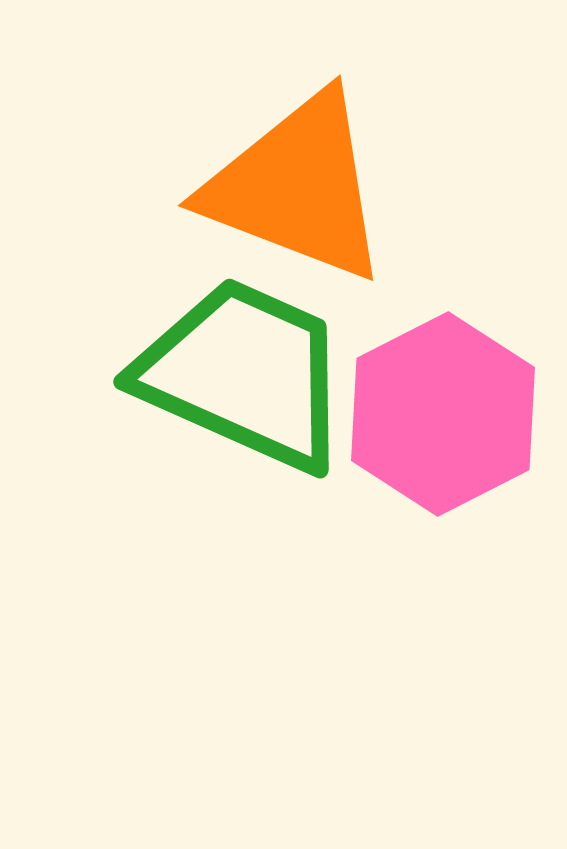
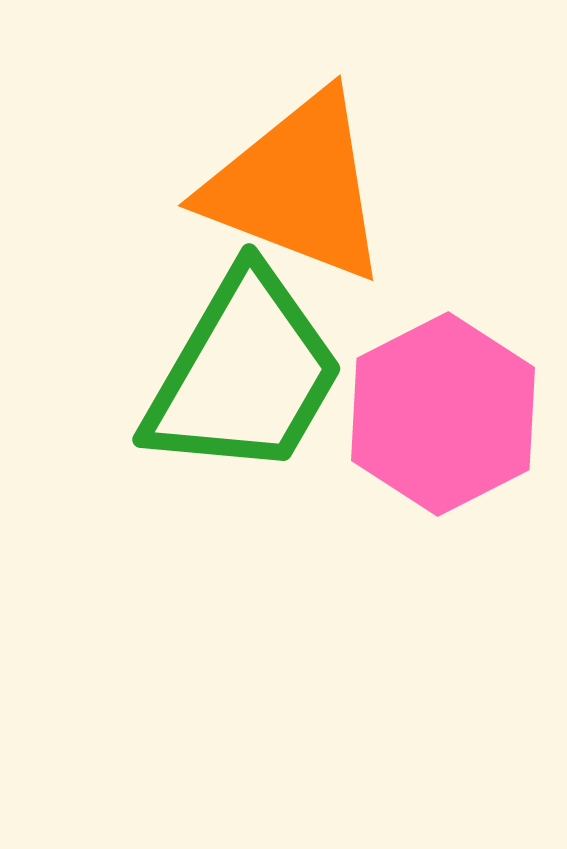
green trapezoid: rotated 96 degrees clockwise
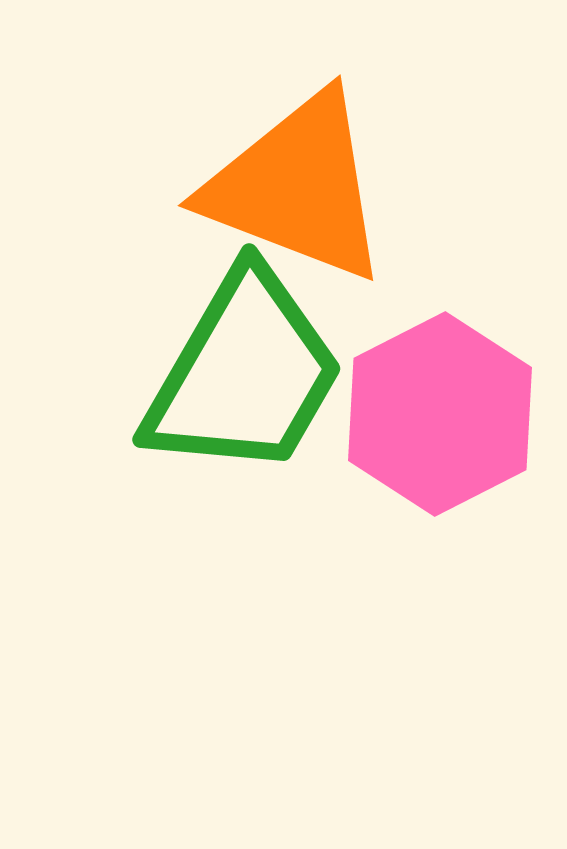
pink hexagon: moved 3 px left
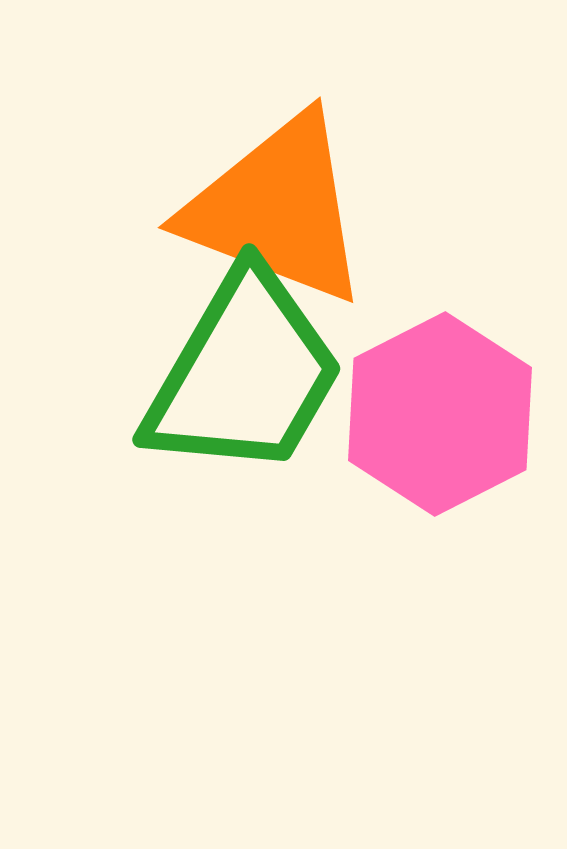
orange triangle: moved 20 px left, 22 px down
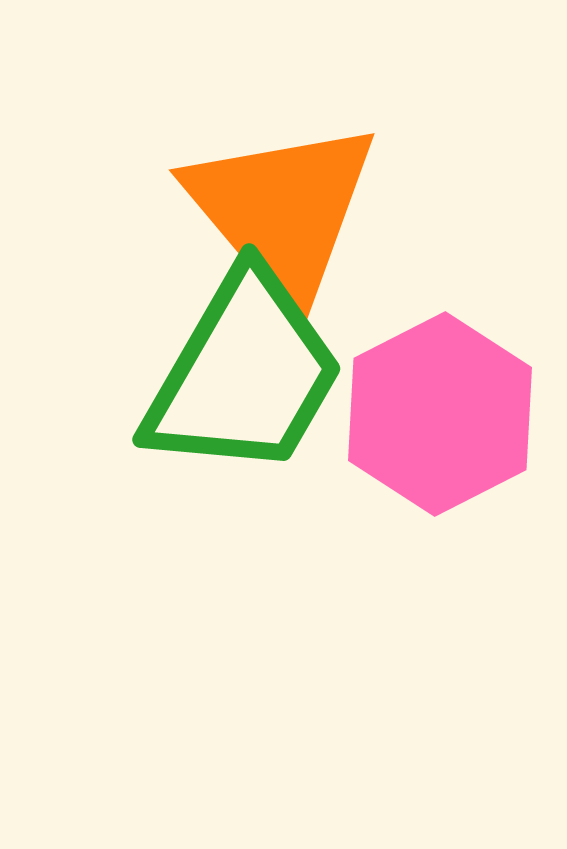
orange triangle: moved 5 px right, 2 px down; rotated 29 degrees clockwise
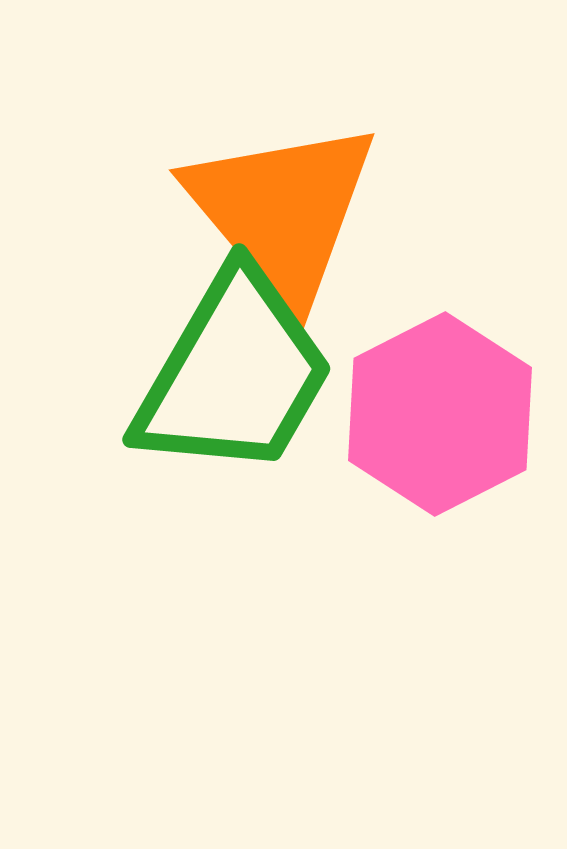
green trapezoid: moved 10 px left
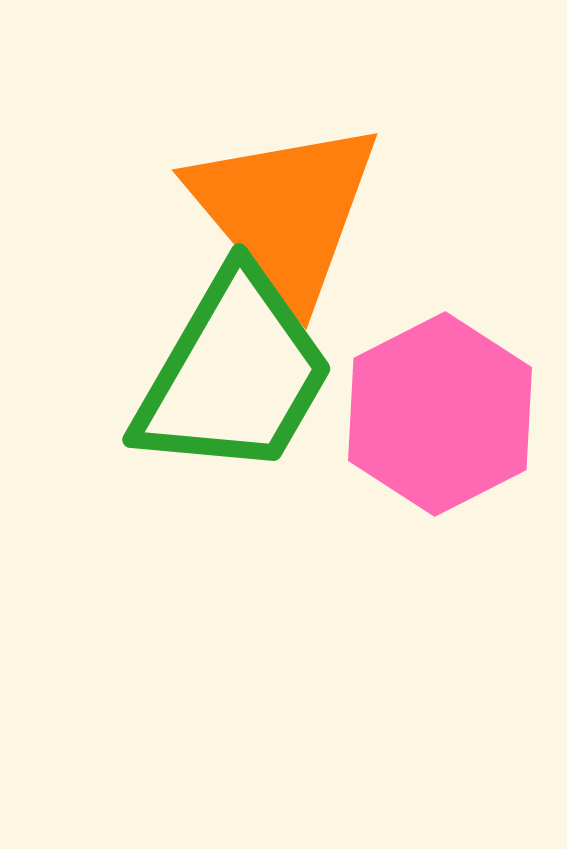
orange triangle: moved 3 px right
